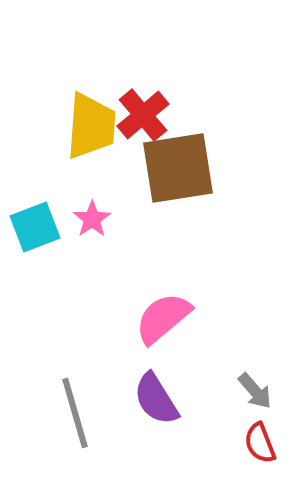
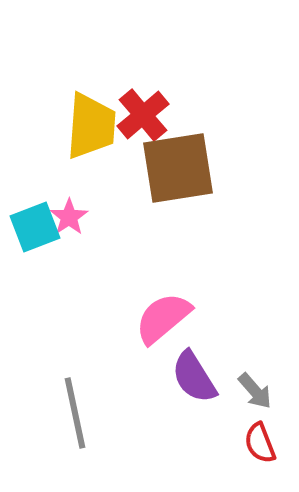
pink star: moved 23 px left, 2 px up
purple semicircle: moved 38 px right, 22 px up
gray line: rotated 4 degrees clockwise
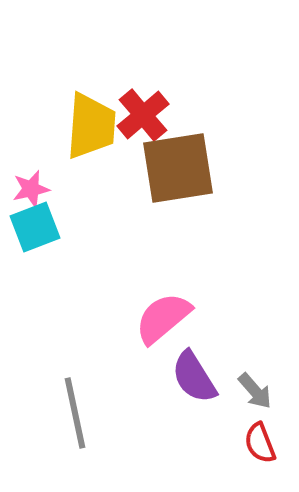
pink star: moved 38 px left, 28 px up; rotated 21 degrees clockwise
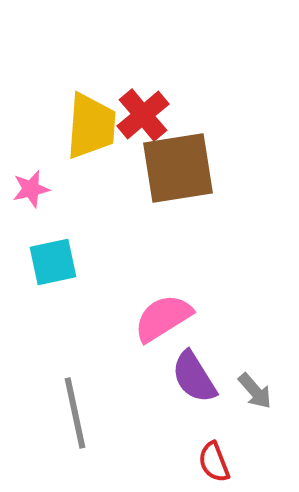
cyan square: moved 18 px right, 35 px down; rotated 9 degrees clockwise
pink semicircle: rotated 8 degrees clockwise
red semicircle: moved 46 px left, 19 px down
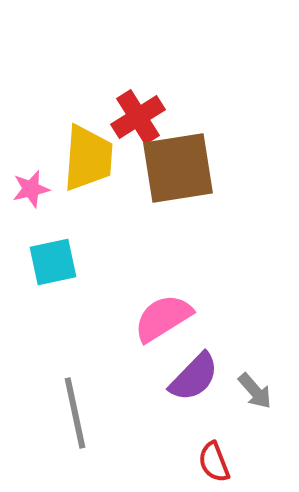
red cross: moved 5 px left, 2 px down; rotated 8 degrees clockwise
yellow trapezoid: moved 3 px left, 32 px down
purple semicircle: rotated 104 degrees counterclockwise
